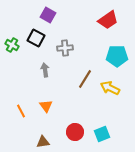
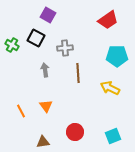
brown line: moved 7 px left, 6 px up; rotated 36 degrees counterclockwise
cyan square: moved 11 px right, 2 px down
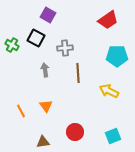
yellow arrow: moved 1 px left, 3 px down
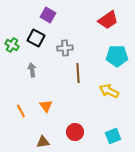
gray arrow: moved 13 px left
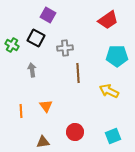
orange line: rotated 24 degrees clockwise
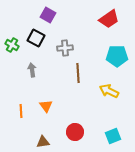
red trapezoid: moved 1 px right, 1 px up
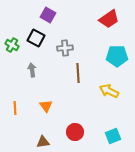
orange line: moved 6 px left, 3 px up
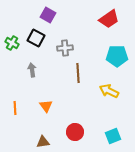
green cross: moved 2 px up
